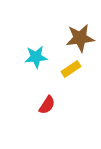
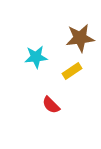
yellow rectangle: moved 1 px right, 2 px down
red semicircle: moved 4 px right; rotated 102 degrees clockwise
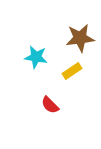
cyan star: rotated 15 degrees clockwise
red semicircle: moved 1 px left
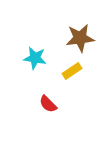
cyan star: moved 1 px left, 1 px down
red semicircle: moved 2 px left, 1 px up
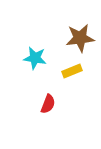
yellow rectangle: rotated 12 degrees clockwise
red semicircle: rotated 114 degrees counterclockwise
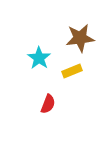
cyan star: moved 4 px right; rotated 25 degrees clockwise
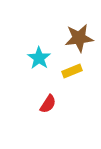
brown star: moved 1 px left
red semicircle: rotated 12 degrees clockwise
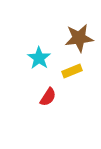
red semicircle: moved 7 px up
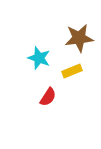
cyan star: rotated 15 degrees counterclockwise
